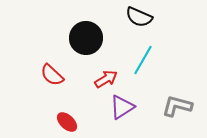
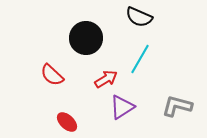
cyan line: moved 3 px left, 1 px up
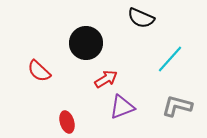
black semicircle: moved 2 px right, 1 px down
black circle: moved 5 px down
cyan line: moved 30 px right; rotated 12 degrees clockwise
red semicircle: moved 13 px left, 4 px up
purple triangle: rotated 12 degrees clockwise
red ellipse: rotated 30 degrees clockwise
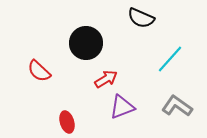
gray L-shape: rotated 20 degrees clockwise
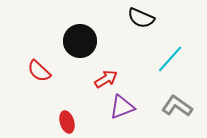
black circle: moved 6 px left, 2 px up
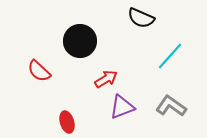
cyan line: moved 3 px up
gray L-shape: moved 6 px left
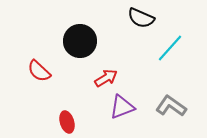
cyan line: moved 8 px up
red arrow: moved 1 px up
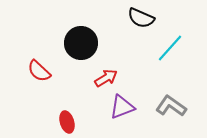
black circle: moved 1 px right, 2 px down
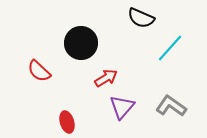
purple triangle: rotated 28 degrees counterclockwise
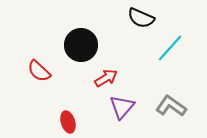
black circle: moved 2 px down
red ellipse: moved 1 px right
